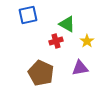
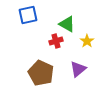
purple triangle: moved 2 px left, 1 px down; rotated 30 degrees counterclockwise
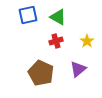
green triangle: moved 9 px left, 7 px up
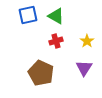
green triangle: moved 2 px left, 1 px up
purple triangle: moved 6 px right, 1 px up; rotated 18 degrees counterclockwise
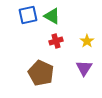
green triangle: moved 4 px left
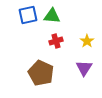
green triangle: rotated 24 degrees counterclockwise
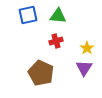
green triangle: moved 6 px right
yellow star: moved 7 px down
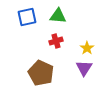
blue square: moved 1 px left, 2 px down
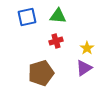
purple triangle: rotated 24 degrees clockwise
brown pentagon: rotated 30 degrees clockwise
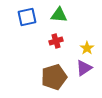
green triangle: moved 1 px right, 1 px up
brown pentagon: moved 13 px right, 4 px down
